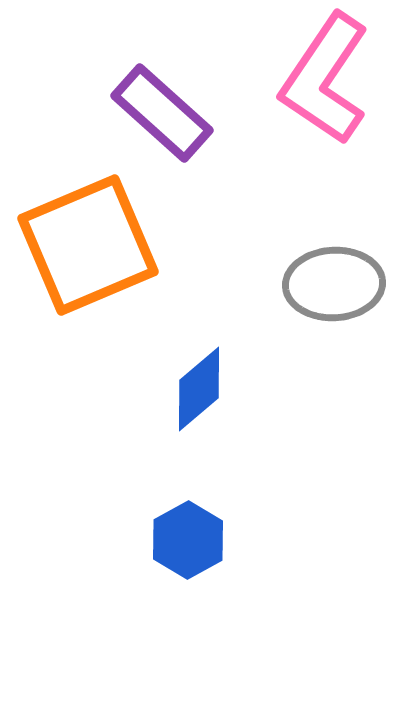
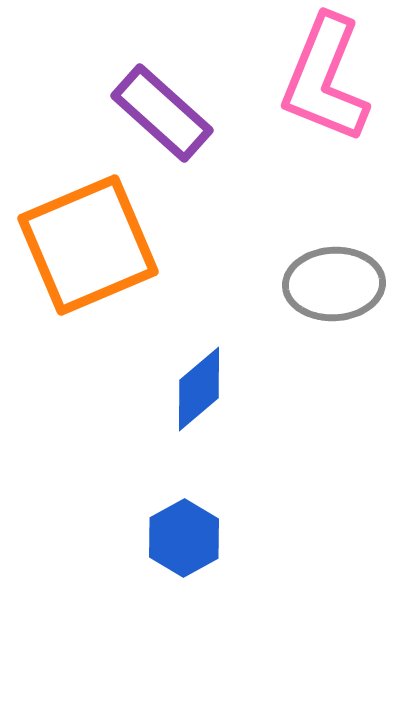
pink L-shape: rotated 12 degrees counterclockwise
blue hexagon: moved 4 px left, 2 px up
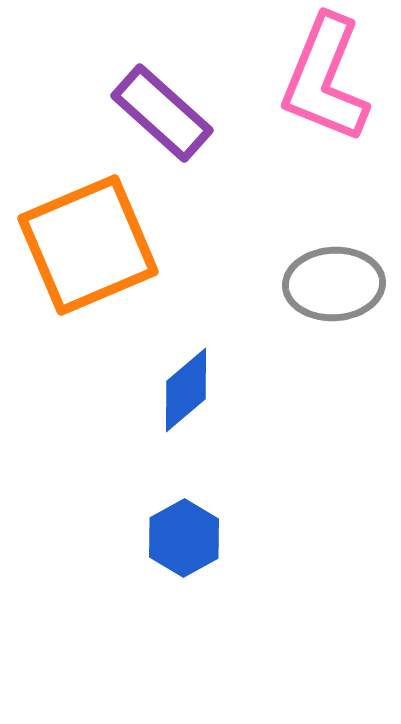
blue diamond: moved 13 px left, 1 px down
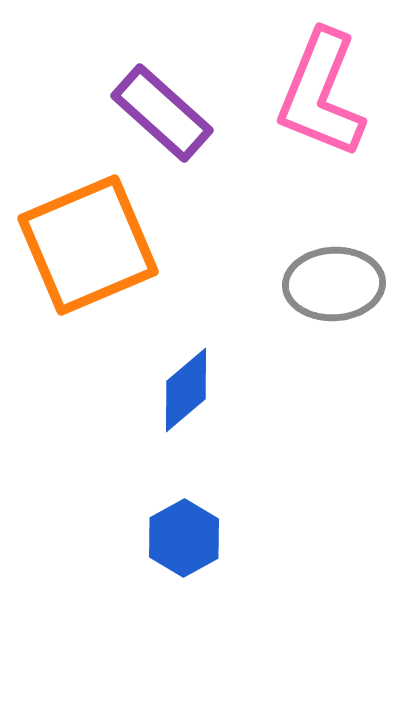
pink L-shape: moved 4 px left, 15 px down
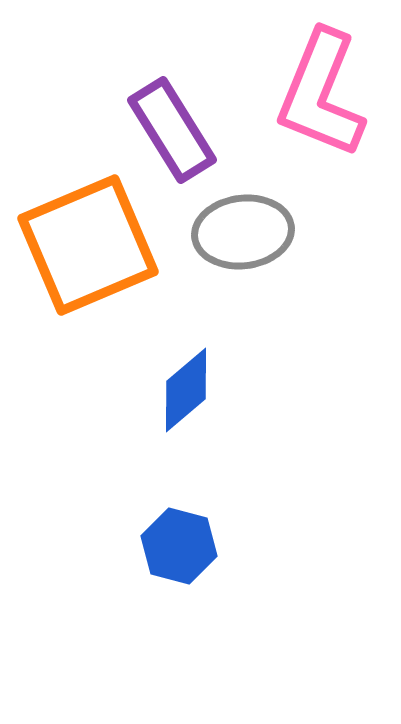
purple rectangle: moved 10 px right, 17 px down; rotated 16 degrees clockwise
gray ellipse: moved 91 px left, 52 px up; rotated 4 degrees counterclockwise
blue hexagon: moved 5 px left, 8 px down; rotated 16 degrees counterclockwise
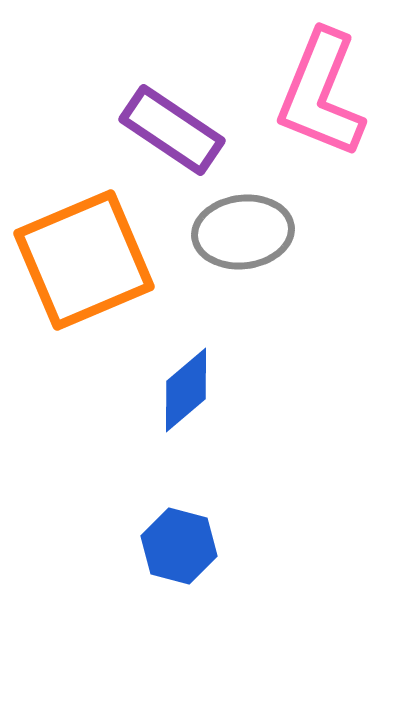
purple rectangle: rotated 24 degrees counterclockwise
orange square: moved 4 px left, 15 px down
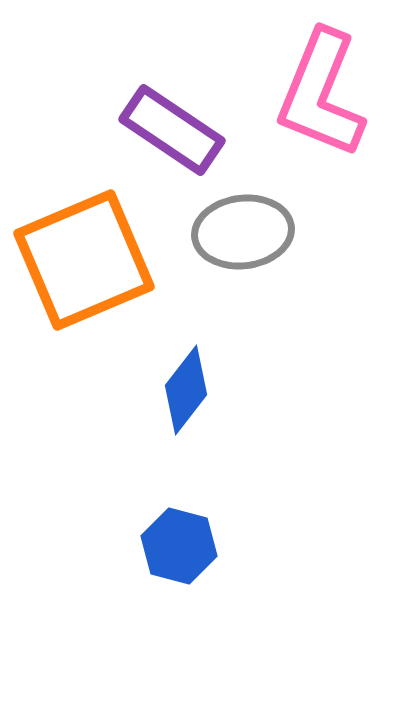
blue diamond: rotated 12 degrees counterclockwise
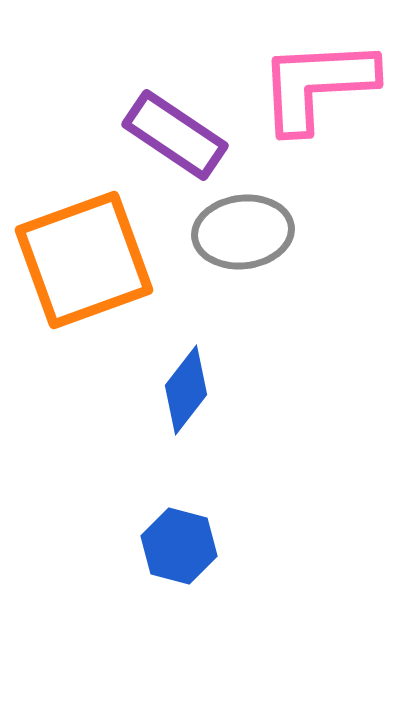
pink L-shape: moved 4 px left, 9 px up; rotated 65 degrees clockwise
purple rectangle: moved 3 px right, 5 px down
orange square: rotated 3 degrees clockwise
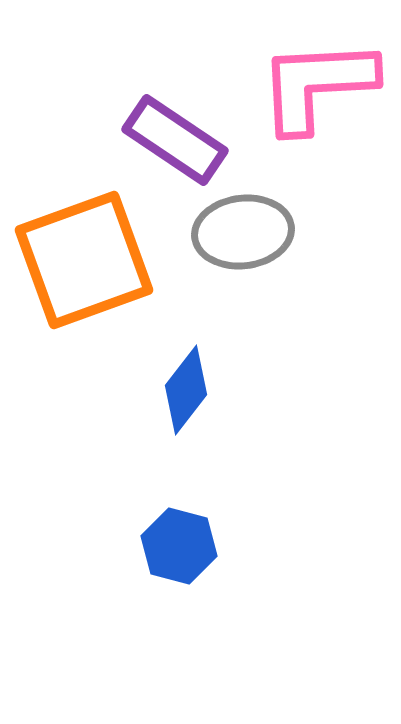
purple rectangle: moved 5 px down
